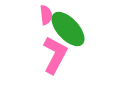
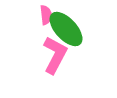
green ellipse: moved 2 px left
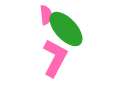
pink L-shape: moved 3 px down
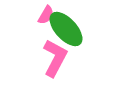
pink semicircle: rotated 36 degrees clockwise
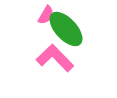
pink L-shape: rotated 72 degrees counterclockwise
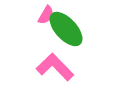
pink L-shape: moved 9 px down
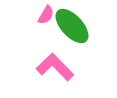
green ellipse: moved 6 px right, 3 px up
